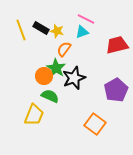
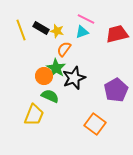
red trapezoid: moved 11 px up
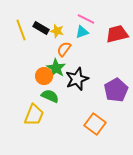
black star: moved 3 px right, 1 px down
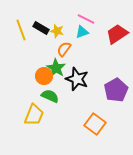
red trapezoid: rotated 20 degrees counterclockwise
black star: rotated 30 degrees counterclockwise
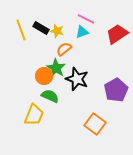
orange semicircle: rotated 14 degrees clockwise
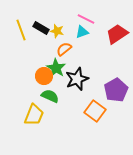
black star: rotated 30 degrees clockwise
orange square: moved 13 px up
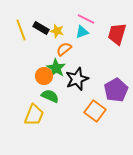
red trapezoid: rotated 40 degrees counterclockwise
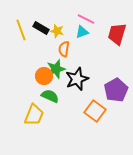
orange semicircle: rotated 42 degrees counterclockwise
green star: moved 1 px down; rotated 24 degrees clockwise
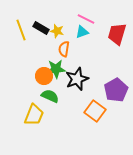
green star: rotated 12 degrees clockwise
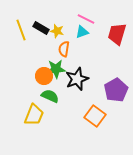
orange square: moved 5 px down
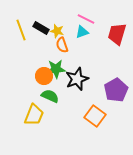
orange semicircle: moved 2 px left, 4 px up; rotated 28 degrees counterclockwise
